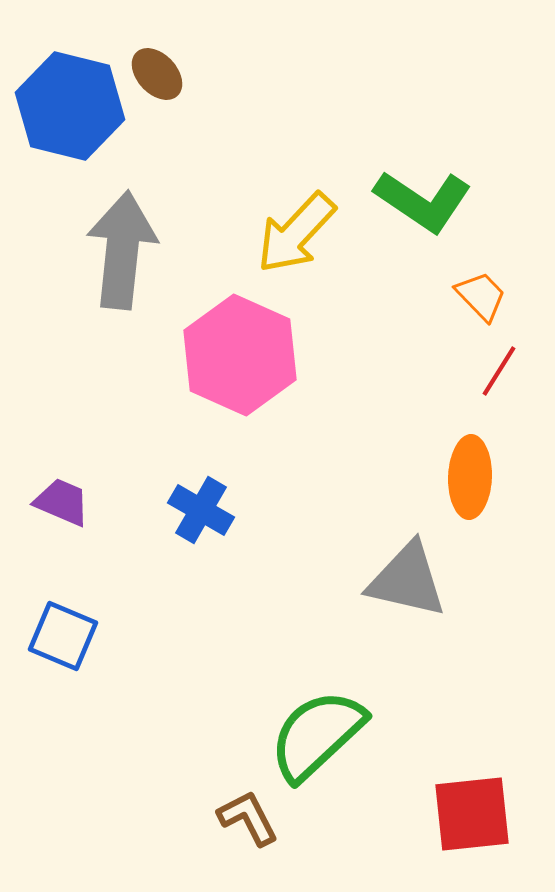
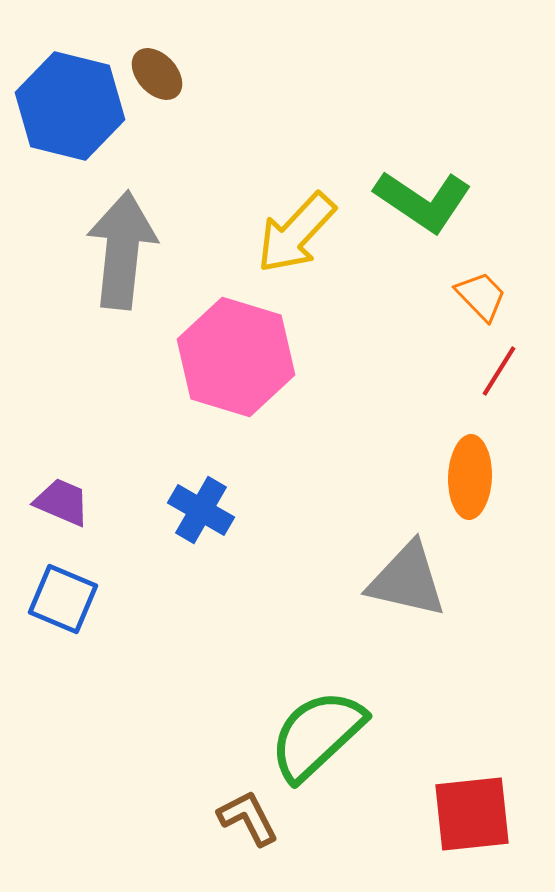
pink hexagon: moved 4 px left, 2 px down; rotated 7 degrees counterclockwise
blue square: moved 37 px up
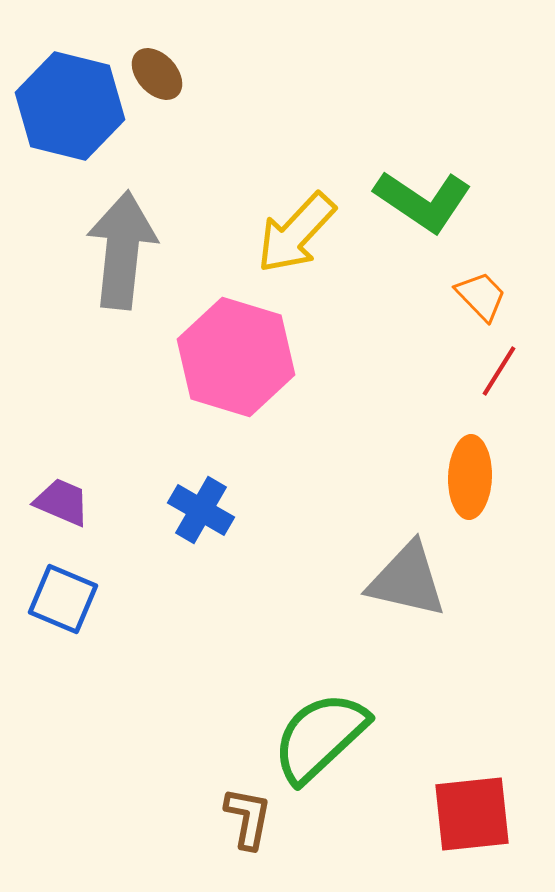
green semicircle: moved 3 px right, 2 px down
brown L-shape: rotated 38 degrees clockwise
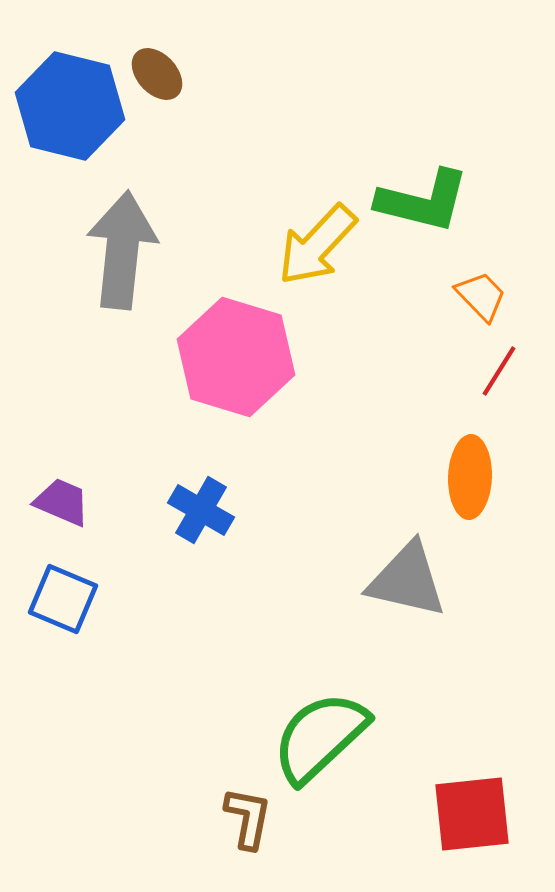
green L-shape: rotated 20 degrees counterclockwise
yellow arrow: moved 21 px right, 12 px down
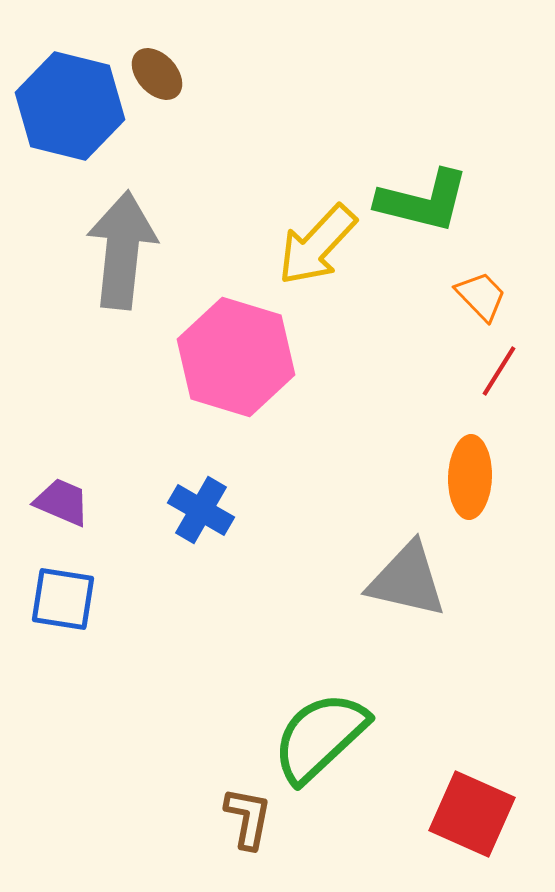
blue square: rotated 14 degrees counterclockwise
red square: rotated 30 degrees clockwise
